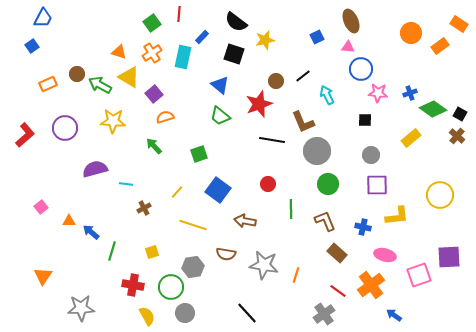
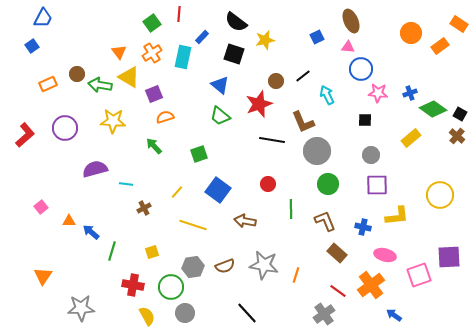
orange triangle at (119, 52): rotated 35 degrees clockwise
green arrow at (100, 85): rotated 20 degrees counterclockwise
purple square at (154, 94): rotated 18 degrees clockwise
brown semicircle at (226, 254): moved 1 px left, 12 px down; rotated 30 degrees counterclockwise
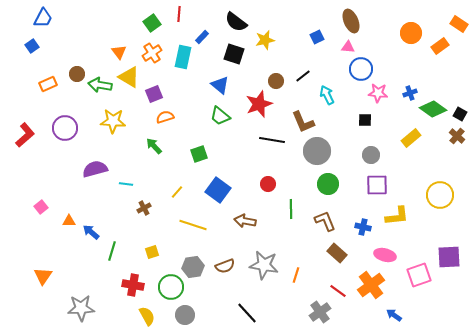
gray circle at (185, 313): moved 2 px down
gray cross at (324, 314): moved 4 px left, 2 px up
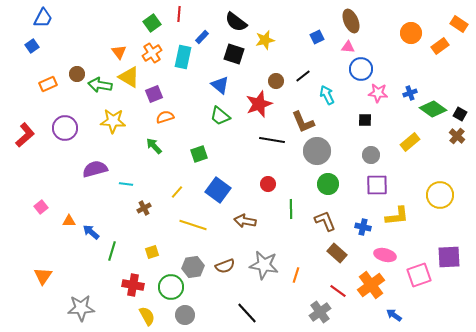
yellow rectangle at (411, 138): moved 1 px left, 4 px down
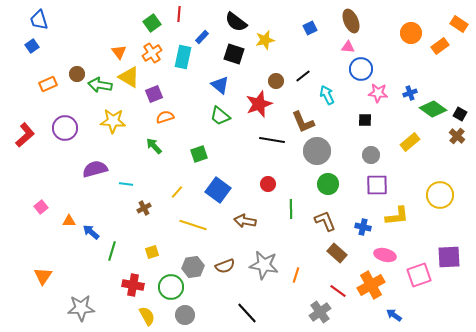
blue trapezoid at (43, 18): moved 4 px left, 2 px down; rotated 135 degrees clockwise
blue square at (317, 37): moved 7 px left, 9 px up
orange cross at (371, 285): rotated 8 degrees clockwise
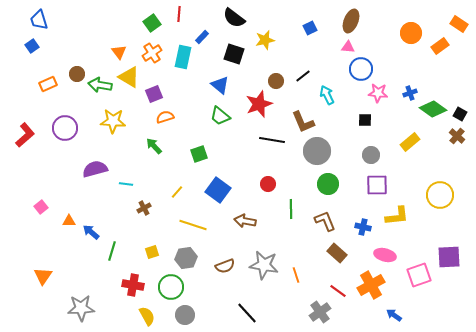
brown ellipse at (351, 21): rotated 45 degrees clockwise
black semicircle at (236, 22): moved 2 px left, 4 px up
gray hexagon at (193, 267): moved 7 px left, 9 px up
orange line at (296, 275): rotated 35 degrees counterclockwise
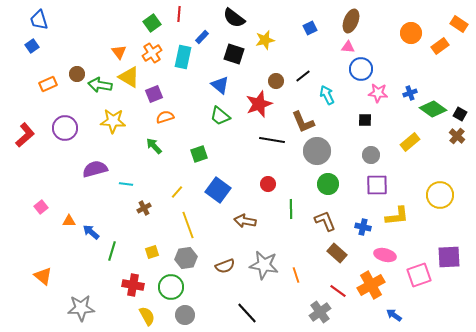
yellow line at (193, 225): moved 5 px left; rotated 52 degrees clockwise
orange triangle at (43, 276): rotated 24 degrees counterclockwise
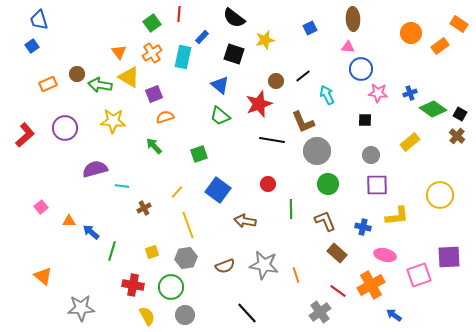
brown ellipse at (351, 21): moved 2 px right, 2 px up; rotated 25 degrees counterclockwise
cyan line at (126, 184): moved 4 px left, 2 px down
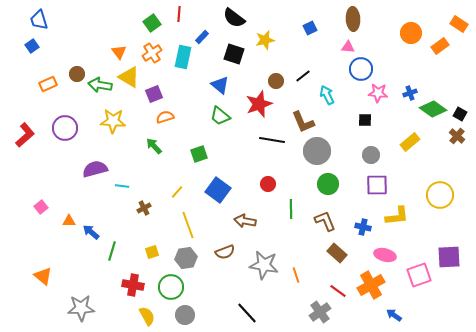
brown semicircle at (225, 266): moved 14 px up
